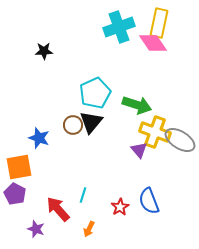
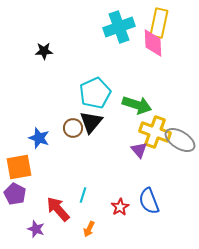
pink diamond: rotated 32 degrees clockwise
brown circle: moved 3 px down
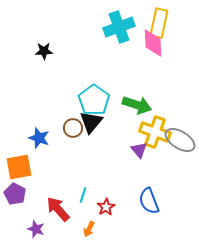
cyan pentagon: moved 1 px left, 7 px down; rotated 12 degrees counterclockwise
red star: moved 14 px left
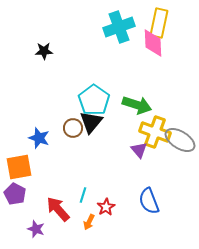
orange arrow: moved 7 px up
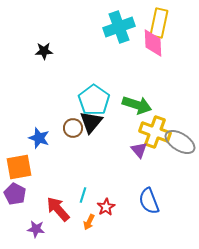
gray ellipse: moved 2 px down
purple star: rotated 12 degrees counterclockwise
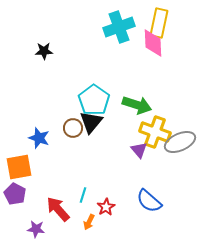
gray ellipse: rotated 56 degrees counterclockwise
blue semicircle: rotated 28 degrees counterclockwise
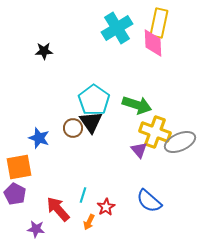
cyan cross: moved 2 px left, 1 px down; rotated 12 degrees counterclockwise
black triangle: rotated 15 degrees counterclockwise
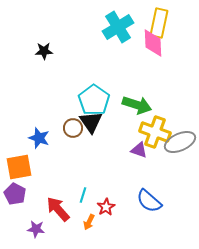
cyan cross: moved 1 px right, 1 px up
purple triangle: rotated 30 degrees counterclockwise
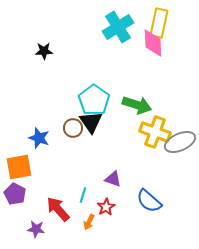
purple triangle: moved 26 px left, 29 px down
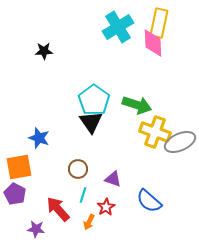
brown circle: moved 5 px right, 41 px down
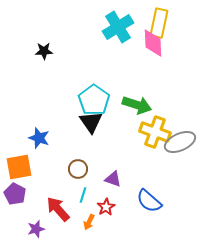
purple star: rotated 24 degrees counterclockwise
